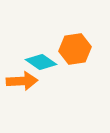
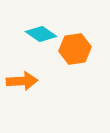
cyan diamond: moved 28 px up
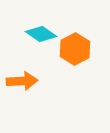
orange hexagon: rotated 20 degrees counterclockwise
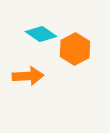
orange arrow: moved 6 px right, 5 px up
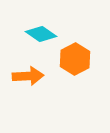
orange hexagon: moved 10 px down
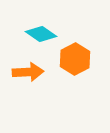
orange arrow: moved 4 px up
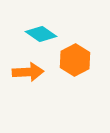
orange hexagon: moved 1 px down
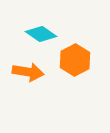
orange arrow: rotated 12 degrees clockwise
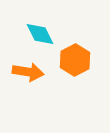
cyan diamond: moved 1 px left; rotated 28 degrees clockwise
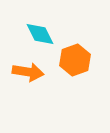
orange hexagon: rotated 8 degrees clockwise
